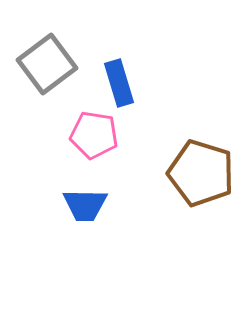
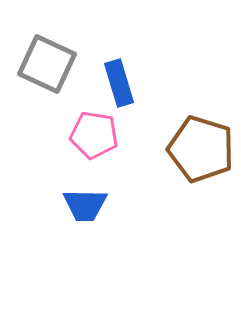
gray square: rotated 28 degrees counterclockwise
brown pentagon: moved 24 px up
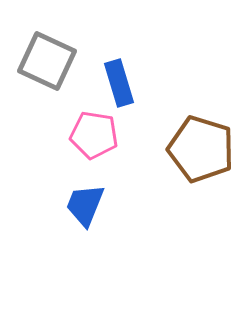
gray square: moved 3 px up
blue trapezoid: rotated 111 degrees clockwise
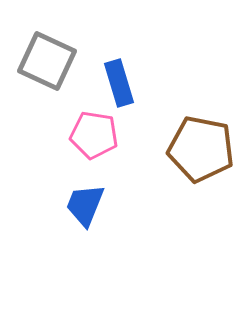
brown pentagon: rotated 6 degrees counterclockwise
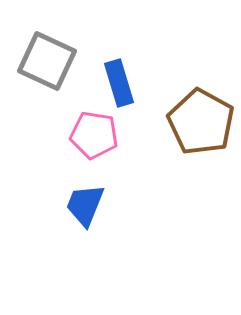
brown pentagon: moved 27 px up; rotated 18 degrees clockwise
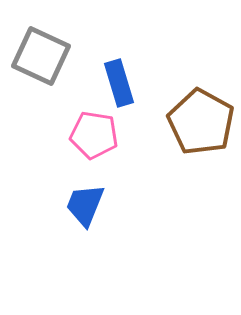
gray square: moved 6 px left, 5 px up
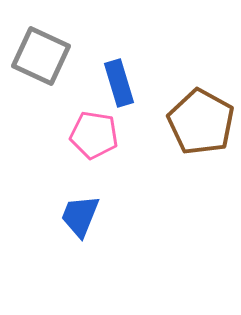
blue trapezoid: moved 5 px left, 11 px down
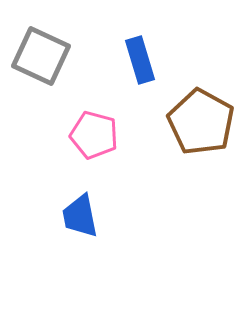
blue rectangle: moved 21 px right, 23 px up
pink pentagon: rotated 6 degrees clockwise
blue trapezoid: rotated 33 degrees counterclockwise
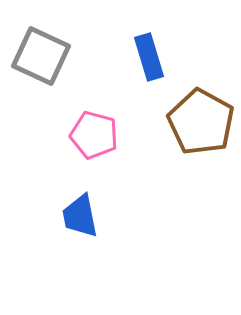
blue rectangle: moved 9 px right, 3 px up
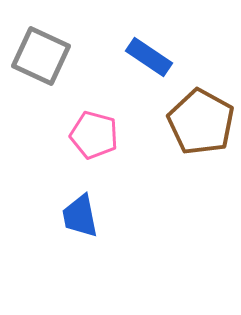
blue rectangle: rotated 39 degrees counterclockwise
